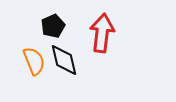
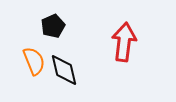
red arrow: moved 22 px right, 9 px down
black diamond: moved 10 px down
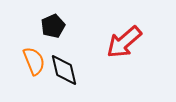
red arrow: rotated 138 degrees counterclockwise
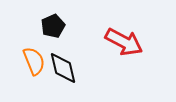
red arrow: rotated 111 degrees counterclockwise
black diamond: moved 1 px left, 2 px up
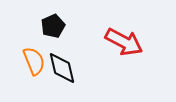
black diamond: moved 1 px left
